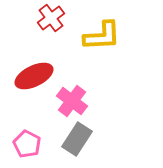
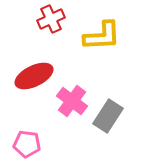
red cross: moved 1 px down; rotated 12 degrees clockwise
gray rectangle: moved 31 px right, 23 px up
pink pentagon: rotated 20 degrees counterclockwise
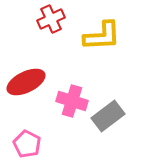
red ellipse: moved 8 px left, 6 px down
pink cross: rotated 20 degrees counterclockwise
gray rectangle: rotated 20 degrees clockwise
pink pentagon: rotated 20 degrees clockwise
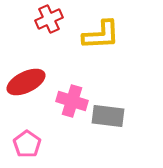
red cross: moved 2 px left
yellow L-shape: moved 1 px left, 1 px up
gray rectangle: rotated 44 degrees clockwise
pink pentagon: rotated 8 degrees clockwise
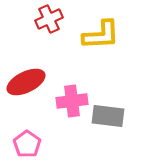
pink cross: rotated 24 degrees counterclockwise
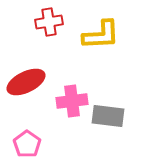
red cross: moved 3 px down; rotated 16 degrees clockwise
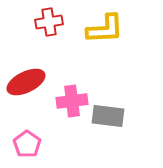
yellow L-shape: moved 4 px right, 6 px up
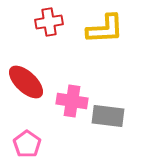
red ellipse: rotated 69 degrees clockwise
pink cross: rotated 16 degrees clockwise
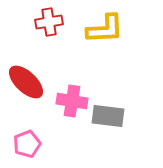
pink pentagon: rotated 16 degrees clockwise
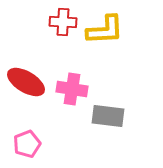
red cross: moved 14 px right; rotated 12 degrees clockwise
yellow L-shape: moved 1 px down
red ellipse: rotated 12 degrees counterclockwise
pink cross: moved 12 px up
